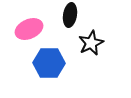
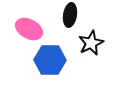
pink ellipse: rotated 52 degrees clockwise
blue hexagon: moved 1 px right, 3 px up
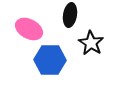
black star: rotated 15 degrees counterclockwise
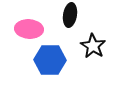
pink ellipse: rotated 24 degrees counterclockwise
black star: moved 2 px right, 3 px down
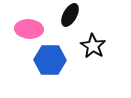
black ellipse: rotated 20 degrees clockwise
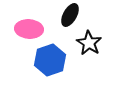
black star: moved 4 px left, 3 px up
blue hexagon: rotated 20 degrees counterclockwise
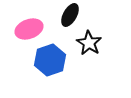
pink ellipse: rotated 24 degrees counterclockwise
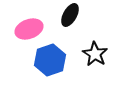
black star: moved 6 px right, 11 px down
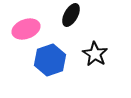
black ellipse: moved 1 px right
pink ellipse: moved 3 px left
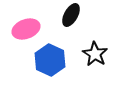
blue hexagon: rotated 16 degrees counterclockwise
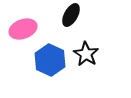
pink ellipse: moved 3 px left
black star: moved 9 px left
